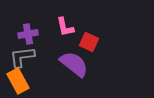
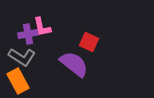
pink L-shape: moved 23 px left
gray L-shape: rotated 140 degrees counterclockwise
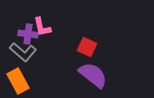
purple cross: rotated 18 degrees clockwise
red square: moved 2 px left, 5 px down
gray L-shape: moved 1 px right, 5 px up; rotated 8 degrees clockwise
purple semicircle: moved 19 px right, 11 px down
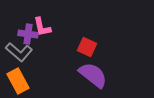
gray L-shape: moved 4 px left
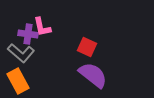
gray L-shape: moved 2 px right, 1 px down
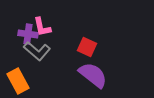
gray L-shape: moved 16 px right, 2 px up
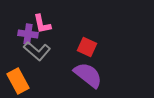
pink L-shape: moved 3 px up
purple semicircle: moved 5 px left
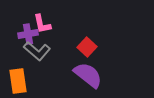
purple cross: rotated 18 degrees counterclockwise
red square: rotated 18 degrees clockwise
orange rectangle: rotated 20 degrees clockwise
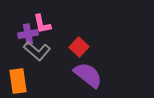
red square: moved 8 px left
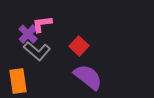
pink L-shape: rotated 95 degrees clockwise
purple cross: rotated 36 degrees counterclockwise
red square: moved 1 px up
purple semicircle: moved 2 px down
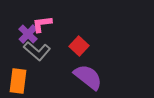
orange rectangle: rotated 15 degrees clockwise
